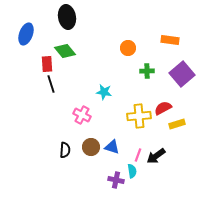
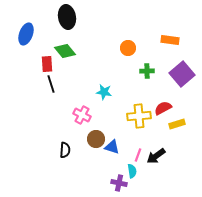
brown circle: moved 5 px right, 8 px up
purple cross: moved 3 px right, 3 px down
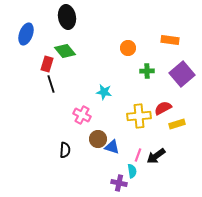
red rectangle: rotated 21 degrees clockwise
brown circle: moved 2 px right
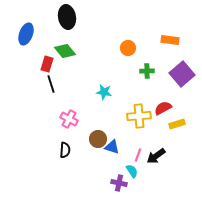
pink cross: moved 13 px left, 4 px down
cyan semicircle: rotated 24 degrees counterclockwise
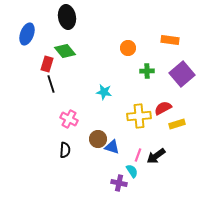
blue ellipse: moved 1 px right
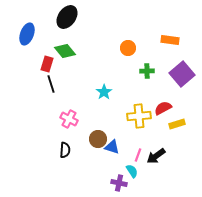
black ellipse: rotated 45 degrees clockwise
cyan star: rotated 28 degrees clockwise
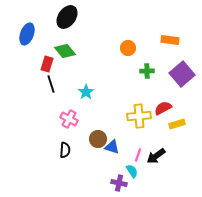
cyan star: moved 18 px left
